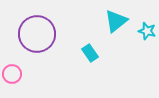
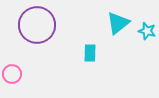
cyan triangle: moved 2 px right, 2 px down
purple circle: moved 9 px up
cyan rectangle: rotated 36 degrees clockwise
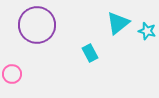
cyan rectangle: rotated 30 degrees counterclockwise
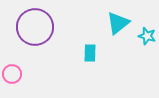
purple circle: moved 2 px left, 2 px down
cyan star: moved 5 px down
cyan rectangle: rotated 30 degrees clockwise
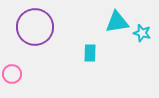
cyan triangle: moved 1 px left, 1 px up; rotated 30 degrees clockwise
cyan star: moved 5 px left, 3 px up
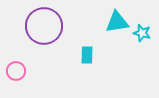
purple circle: moved 9 px right, 1 px up
cyan rectangle: moved 3 px left, 2 px down
pink circle: moved 4 px right, 3 px up
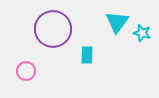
cyan triangle: rotated 45 degrees counterclockwise
purple circle: moved 9 px right, 3 px down
pink circle: moved 10 px right
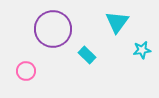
cyan star: moved 17 px down; rotated 24 degrees counterclockwise
cyan rectangle: rotated 48 degrees counterclockwise
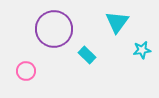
purple circle: moved 1 px right
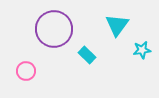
cyan triangle: moved 3 px down
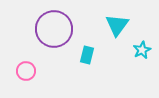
cyan star: rotated 18 degrees counterclockwise
cyan rectangle: rotated 60 degrees clockwise
